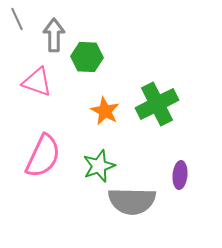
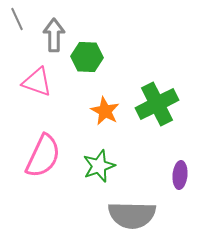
gray semicircle: moved 14 px down
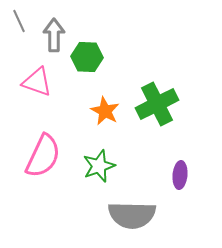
gray line: moved 2 px right, 2 px down
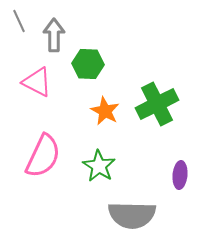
green hexagon: moved 1 px right, 7 px down
pink triangle: rotated 8 degrees clockwise
green star: rotated 20 degrees counterclockwise
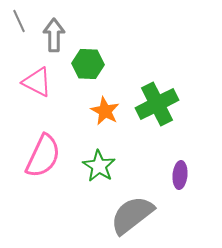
gray semicircle: rotated 141 degrees clockwise
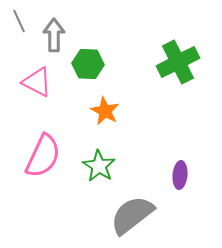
green cross: moved 21 px right, 42 px up
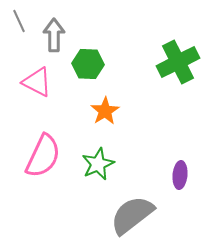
orange star: rotated 12 degrees clockwise
green star: moved 1 px left, 2 px up; rotated 16 degrees clockwise
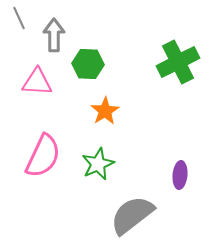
gray line: moved 3 px up
pink triangle: rotated 24 degrees counterclockwise
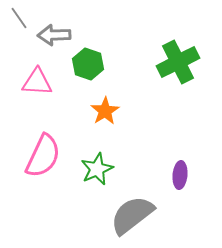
gray line: rotated 10 degrees counterclockwise
gray arrow: rotated 92 degrees counterclockwise
green hexagon: rotated 16 degrees clockwise
green star: moved 1 px left, 5 px down
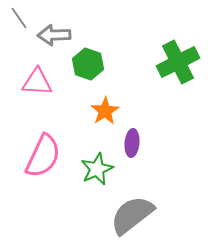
purple ellipse: moved 48 px left, 32 px up
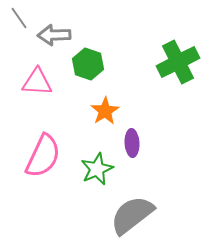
purple ellipse: rotated 8 degrees counterclockwise
